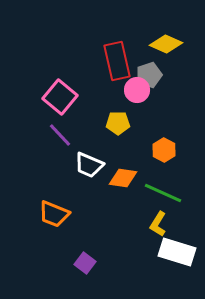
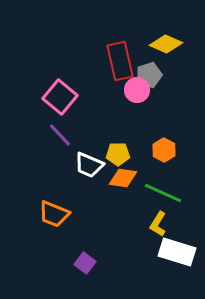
red rectangle: moved 3 px right
yellow pentagon: moved 31 px down
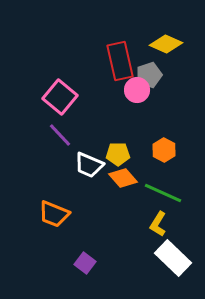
orange diamond: rotated 40 degrees clockwise
white rectangle: moved 4 px left, 6 px down; rotated 27 degrees clockwise
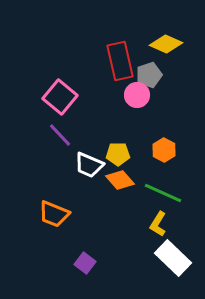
pink circle: moved 5 px down
orange diamond: moved 3 px left, 2 px down
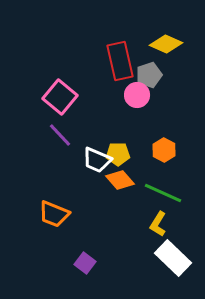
white trapezoid: moved 8 px right, 5 px up
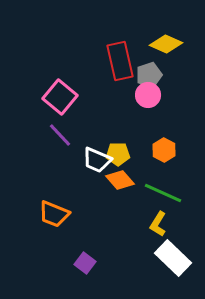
pink circle: moved 11 px right
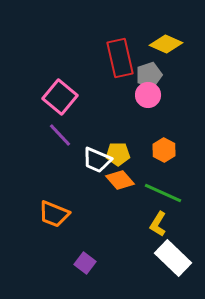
red rectangle: moved 3 px up
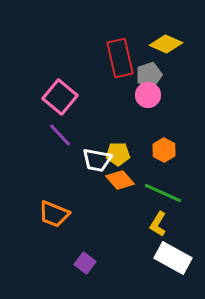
white trapezoid: rotated 12 degrees counterclockwise
white rectangle: rotated 15 degrees counterclockwise
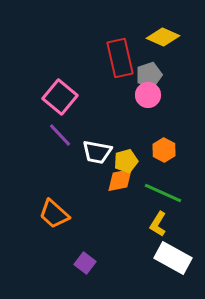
yellow diamond: moved 3 px left, 7 px up
yellow pentagon: moved 8 px right, 7 px down; rotated 15 degrees counterclockwise
white trapezoid: moved 8 px up
orange diamond: rotated 60 degrees counterclockwise
orange trapezoid: rotated 20 degrees clockwise
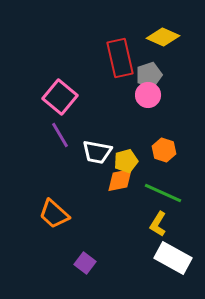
purple line: rotated 12 degrees clockwise
orange hexagon: rotated 10 degrees counterclockwise
